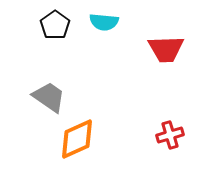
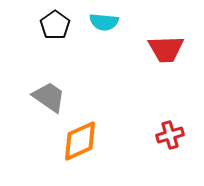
orange diamond: moved 3 px right, 2 px down
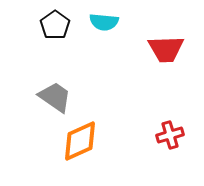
gray trapezoid: moved 6 px right
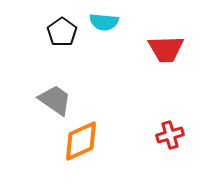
black pentagon: moved 7 px right, 7 px down
gray trapezoid: moved 3 px down
orange diamond: moved 1 px right
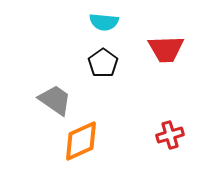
black pentagon: moved 41 px right, 31 px down
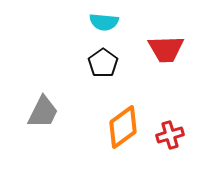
gray trapezoid: moved 12 px left, 12 px down; rotated 81 degrees clockwise
orange diamond: moved 42 px right, 14 px up; rotated 12 degrees counterclockwise
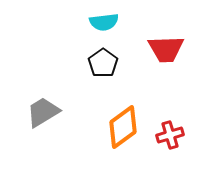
cyan semicircle: rotated 12 degrees counterclockwise
gray trapezoid: rotated 147 degrees counterclockwise
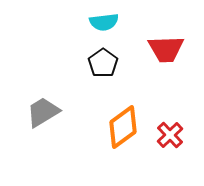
red cross: rotated 28 degrees counterclockwise
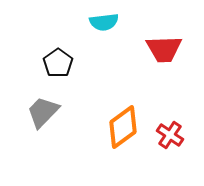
red trapezoid: moved 2 px left
black pentagon: moved 45 px left
gray trapezoid: rotated 15 degrees counterclockwise
red cross: rotated 12 degrees counterclockwise
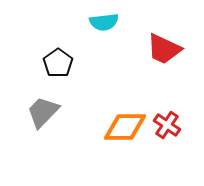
red trapezoid: rotated 27 degrees clockwise
orange diamond: moved 2 px right; rotated 36 degrees clockwise
red cross: moved 3 px left, 10 px up
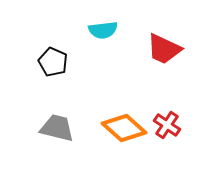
cyan semicircle: moved 1 px left, 8 px down
black pentagon: moved 5 px left, 1 px up; rotated 12 degrees counterclockwise
gray trapezoid: moved 14 px right, 16 px down; rotated 60 degrees clockwise
orange diamond: moved 1 px left, 1 px down; rotated 42 degrees clockwise
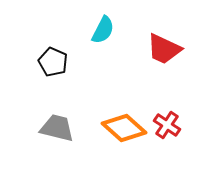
cyan semicircle: rotated 56 degrees counterclockwise
